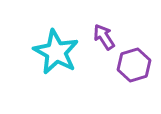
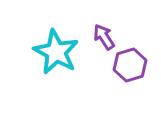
purple hexagon: moved 4 px left
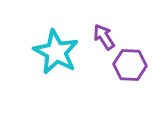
purple hexagon: rotated 20 degrees clockwise
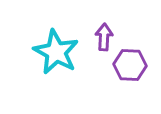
purple arrow: rotated 36 degrees clockwise
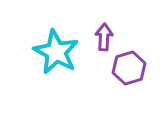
purple hexagon: moved 1 px left, 3 px down; rotated 20 degrees counterclockwise
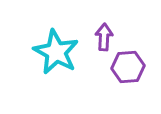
purple hexagon: moved 1 px left, 1 px up; rotated 12 degrees clockwise
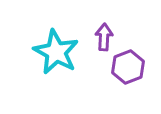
purple hexagon: rotated 16 degrees counterclockwise
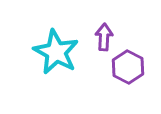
purple hexagon: rotated 12 degrees counterclockwise
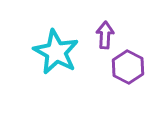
purple arrow: moved 1 px right, 2 px up
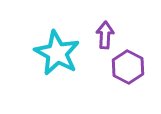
cyan star: moved 1 px right, 1 px down
